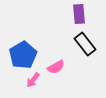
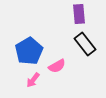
blue pentagon: moved 6 px right, 4 px up
pink semicircle: moved 1 px right, 1 px up
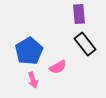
pink semicircle: moved 1 px right, 1 px down
pink arrow: rotated 56 degrees counterclockwise
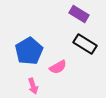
purple rectangle: rotated 54 degrees counterclockwise
black rectangle: rotated 20 degrees counterclockwise
pink arrow: moved 6 px down
